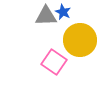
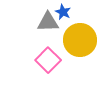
gray triangle: moved 2 px right, 6 px down
pink square: moved 6 px left, 2 px up; rotated 10 degrees clockwise
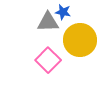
blue star: rotated 14 degrees counterclockwise
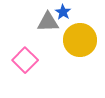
blue star: rotated 21 degrees clockwise
pink square: moved 23 px left
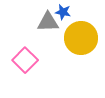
blue star: rotated 21 degrees counterclockwise
yellow circle: moved 1 px right, 2 px up
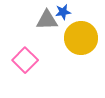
blue star: rotated 21 degrees counterclockwise
gray triangle: moved 1 px left, 2 px up
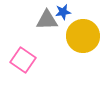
yellow circle: moved 2 px right, 2 px up
pink square: moved 2 px left; rotated 10 degrees counterclockwise
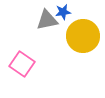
gray triangle: rotated 10 degrees counterclockwise
pink square: moved 1 px left, 4 px down
